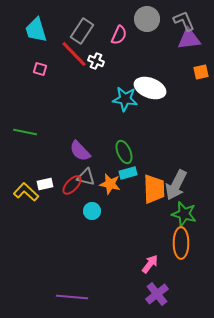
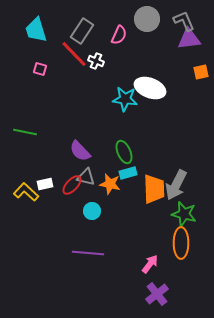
purple line: moved 16 px right, 44 px up
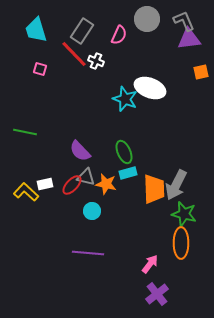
cyan star: rotated 15 degrees clockwise
orange star: moved 4 px left
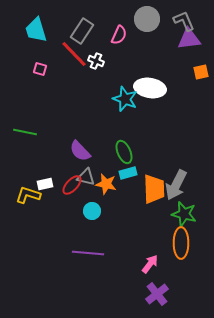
white ellipse: rotated 12 degrees counterclockwise
yellow L-shape: moved 2 px right, 3 px down; rotated 25 degrees counterclockwise
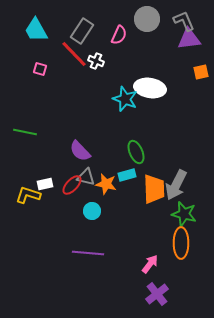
cyan trapezoid: rotated 12 degrees counterclockwise
green ellipse: moved 12 px right
cyan rectangle: moved 1 px left, 2 px down
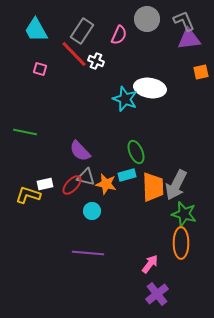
orange trapezoid: moved 1 px left, 2 px up
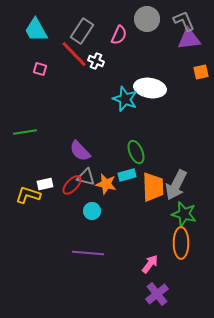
green line: rotated 20 degrees counterclockwise
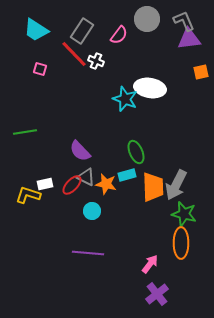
cyan trapezoid: rotated 28 degrees counterclockwise
pink semicircle: rotated 12 degrees clockwise
gray triangle: rotated 12 degrees clockwise
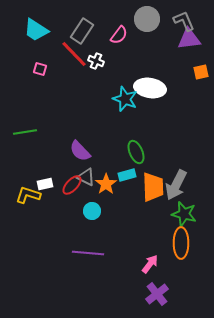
orange star: rotated 25 degrees clockwise
